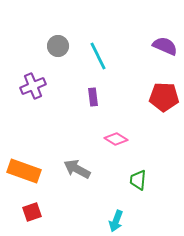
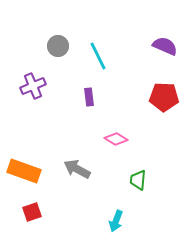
purple rectangle: moved 4 px left
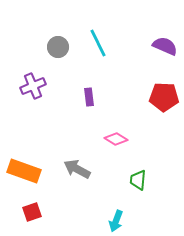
gray circle: moved 1 px down
cyan line: moved 13 px up
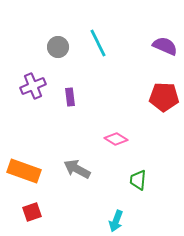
purple rectangle: moved 19 px left
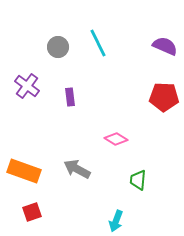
purple cross: moved 6 px left; rotated 30 degrees counterclockwise
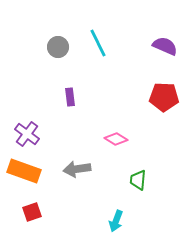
purple cross: moved 48 px down
gray arrow: rotated 36 degrees counterclockwise
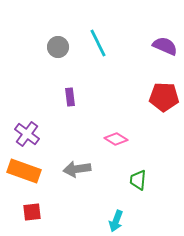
red square: rotated 12 degrees clockwise
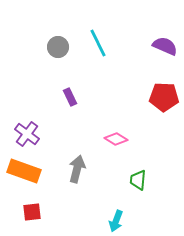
purple rectangle: rotated 18 degrees counterclockwise
gray arrow: rotated 112 degrees clockwise
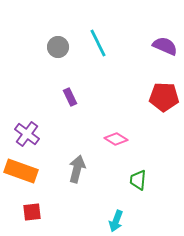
orange rectangle: moved 3 px left
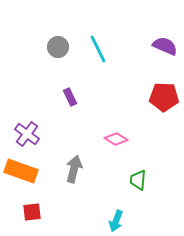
cyan line: moved 6 px down
gray arrow: moved 3 px left
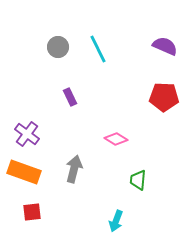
orange rectangle: moved 3 px right, 1 px down
